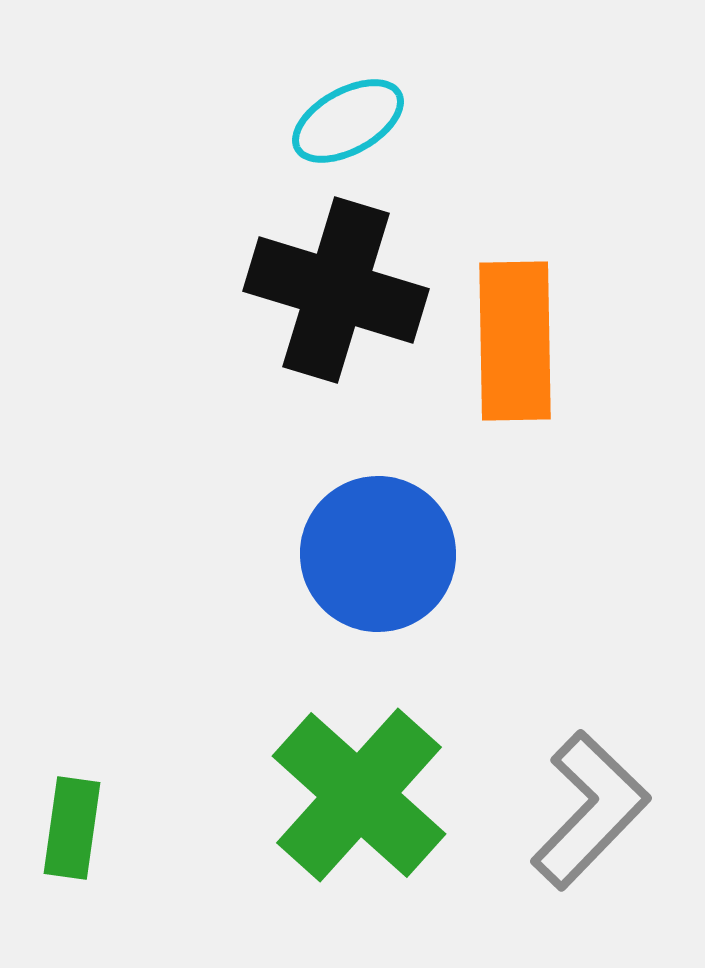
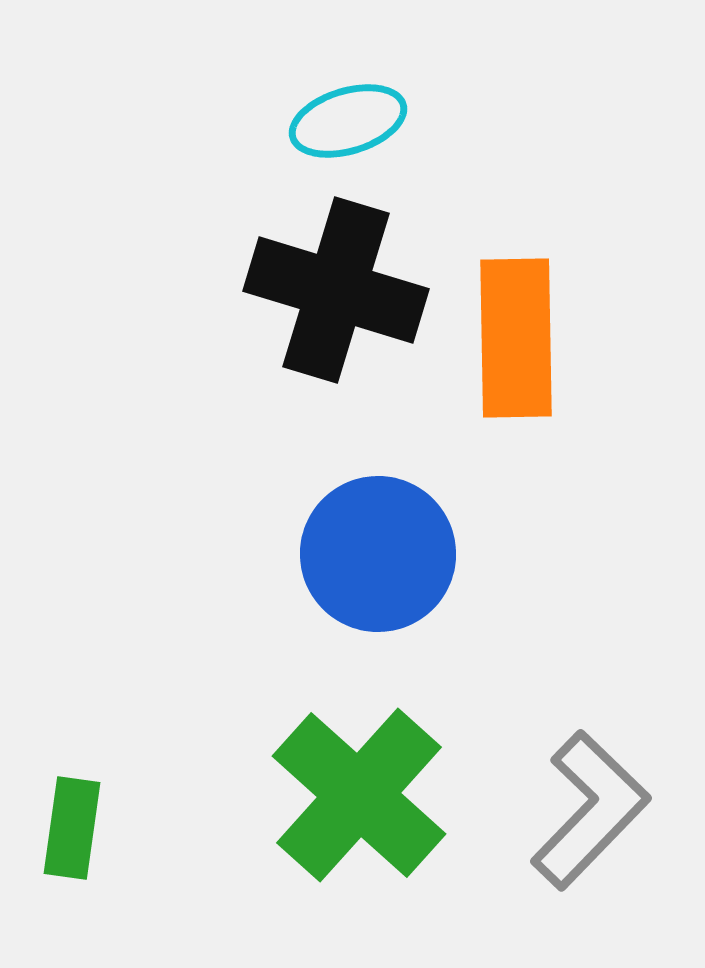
cyan ellipse: rotated 12 degrees clockwise
orange rectangle: moved 1 px right, 3 px up
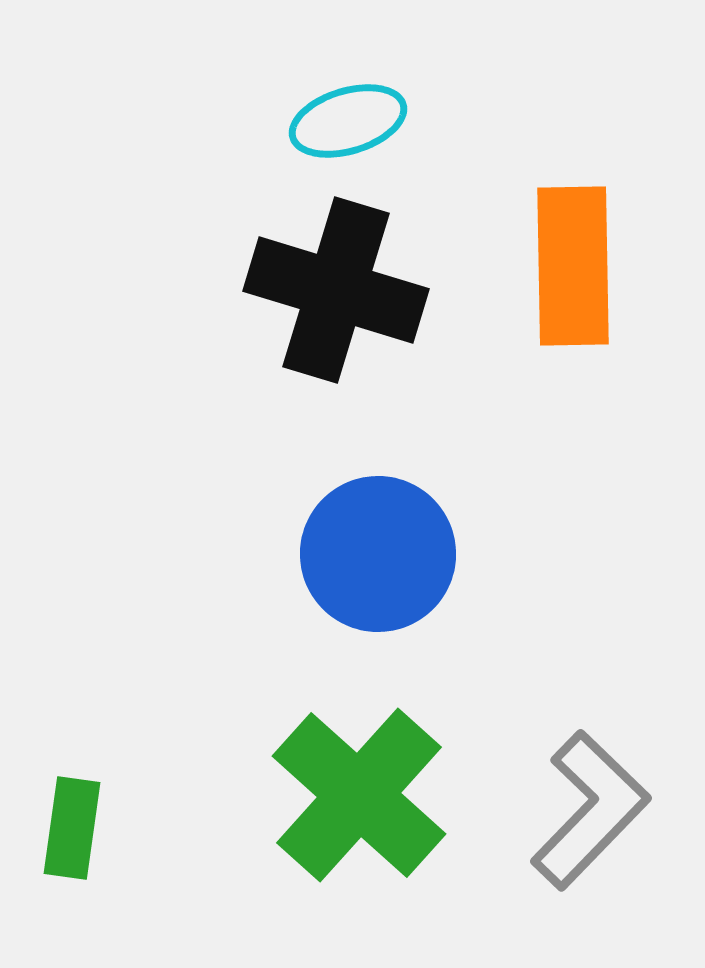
orange rectangle: moved 57 px right, 72 px up
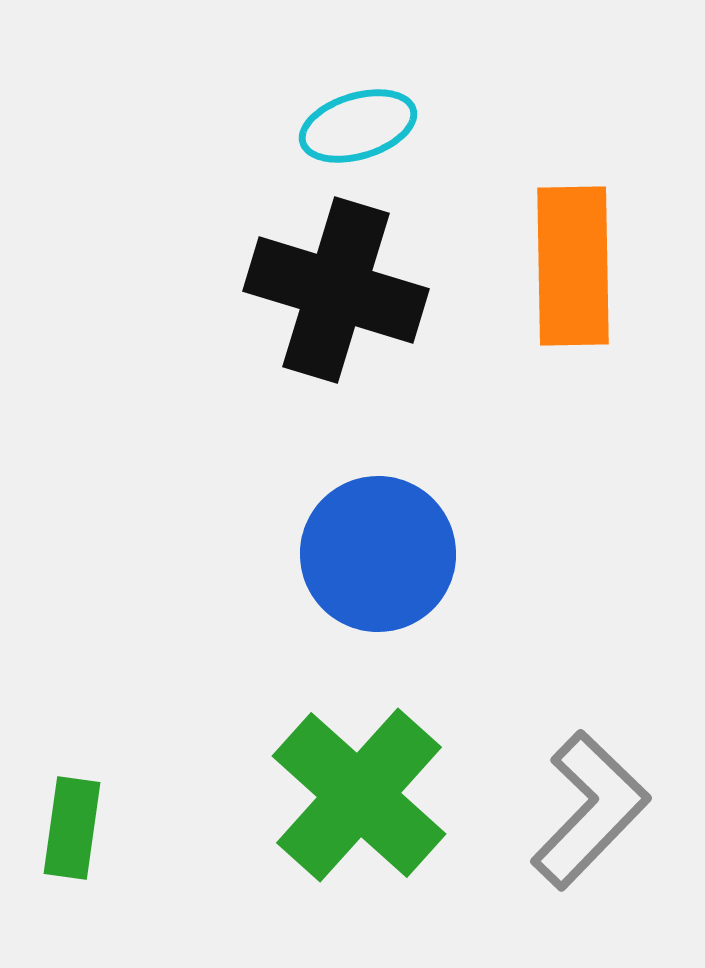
cyan ellipse: moved 10 px right, 5 px down
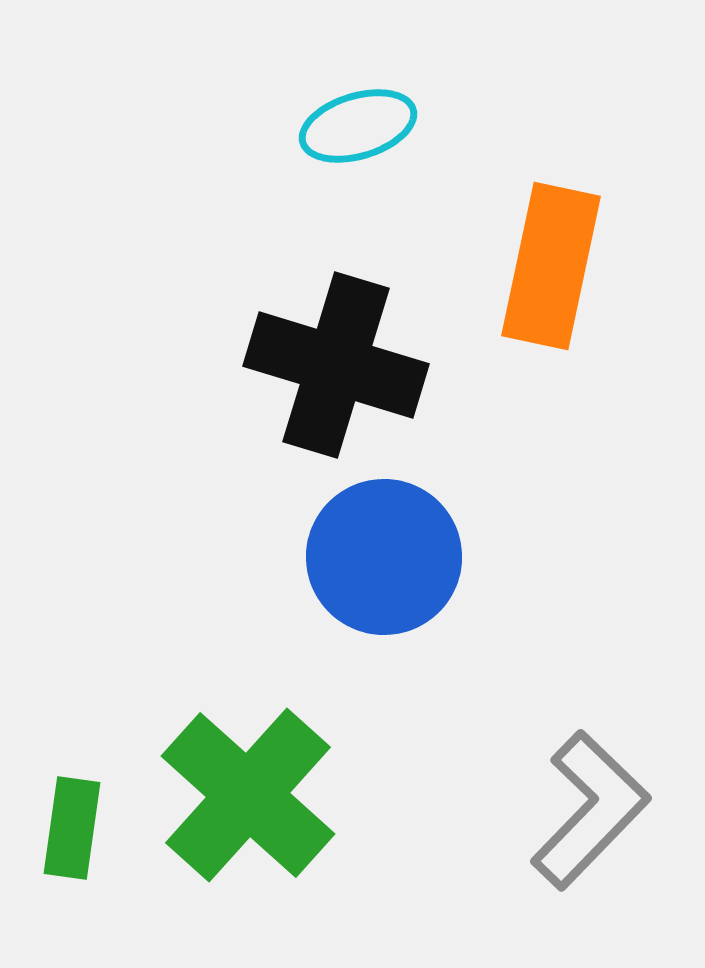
orange rectangle: moved 22 px left; rotated 13 degrees clockwise
black cross: moved 75 px down
blue circle: moved 6 px right, 3 px down
green cross: moved 111 px left
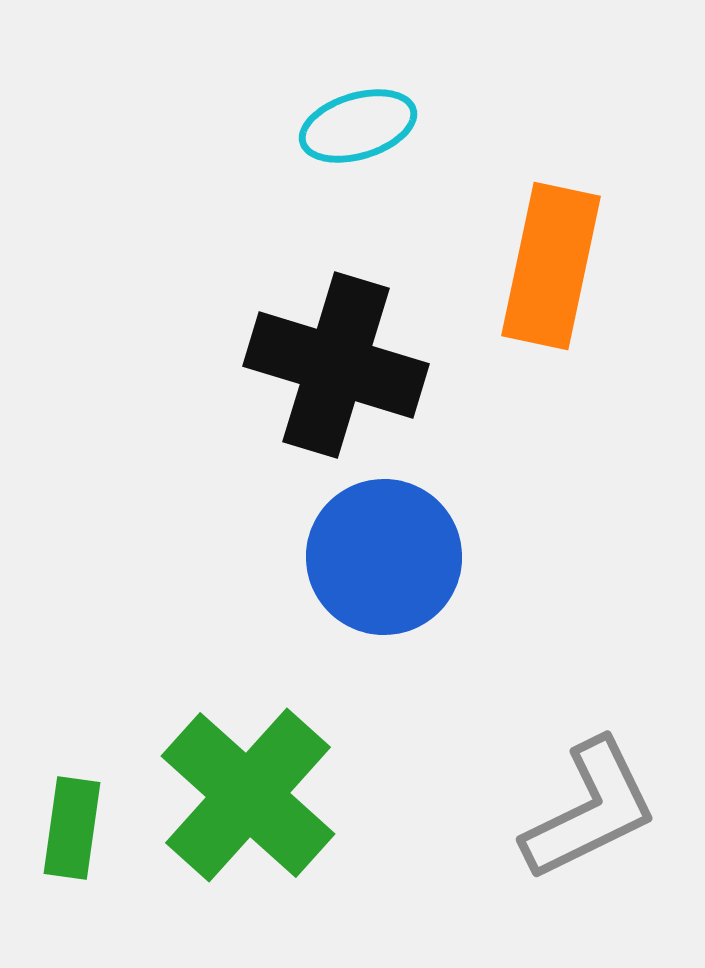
gray L-shape: rotated 20 degrees clockwise
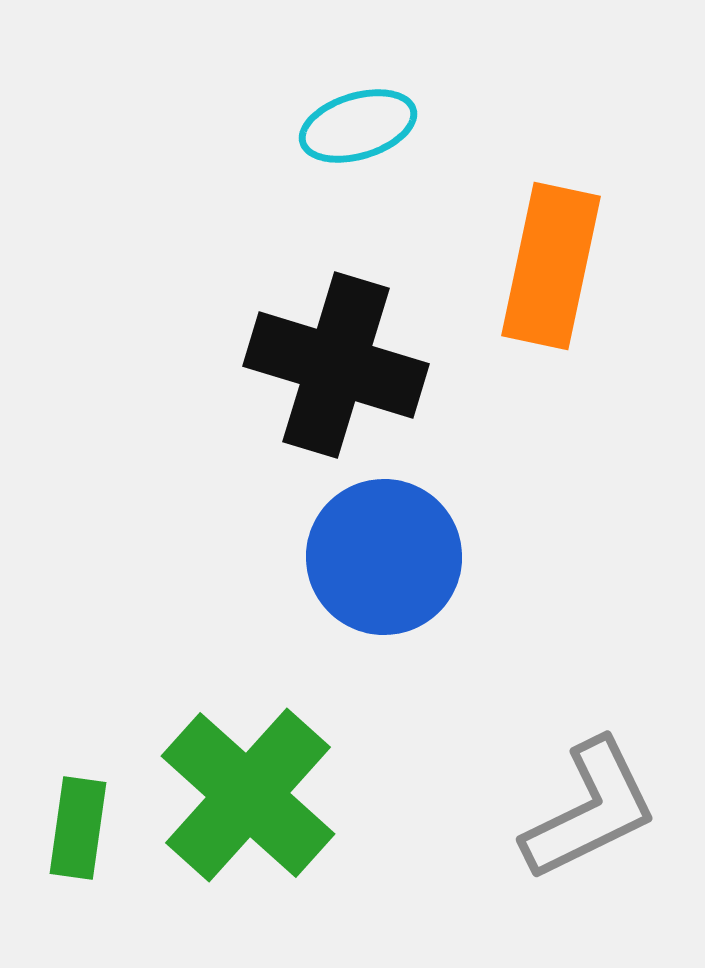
green rectangle: moved 6 px right
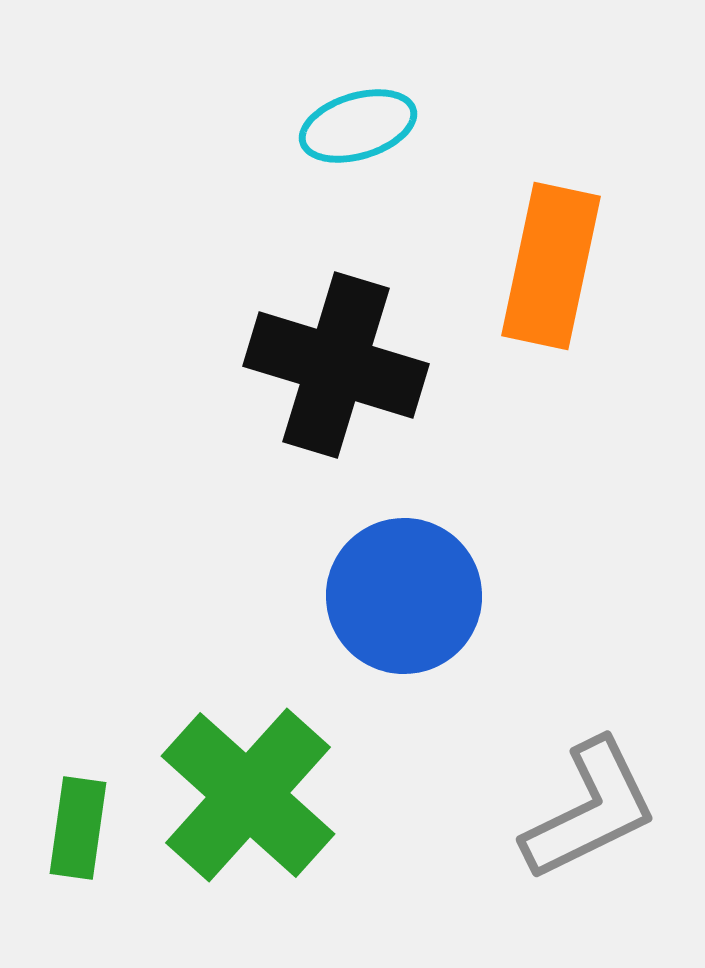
blue circle: moved 20 px right, 39 px down
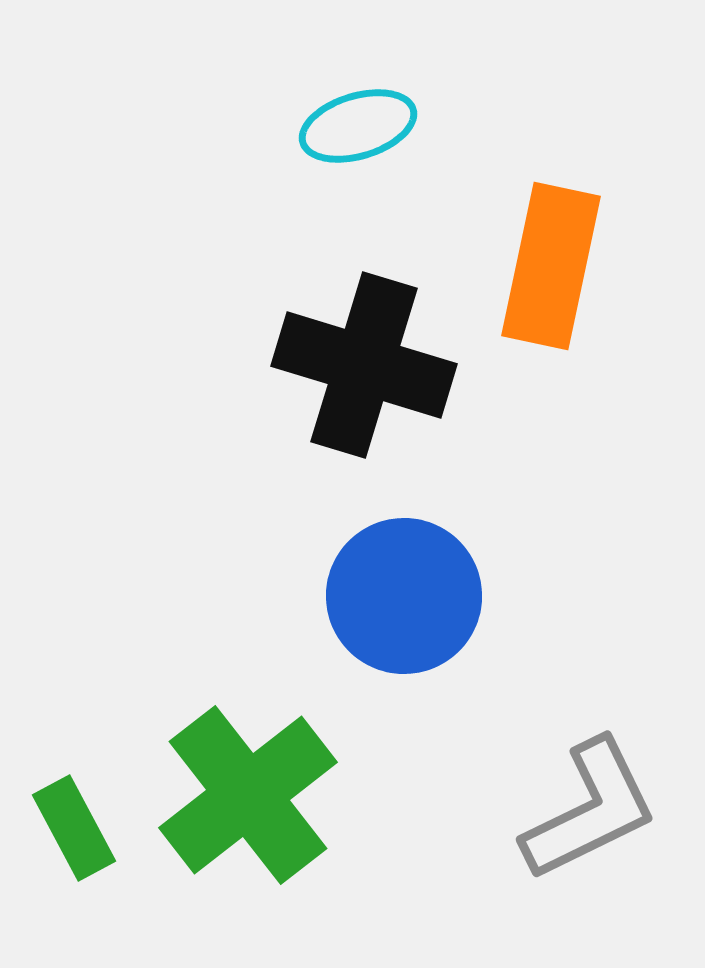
black cross: moved 28 px right
green cross: rotated 10 degrees clockwise
green rectangle: moved 4 px left; rotated 36 degrees counterclockwise
